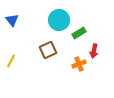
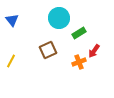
cyan circle: moved 2 px up
red arrow: rotated 24 degrees clockwise
orange cross: moved 2 px up
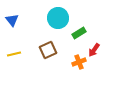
cyan circle: moved 1 px left
red arrow: moved 1 px up
yellow line: moved 3 px right, 7 px up; rotated 48 degrees clockwise
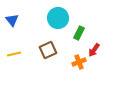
green rectangle: rotated 32 degrees counterclockwise
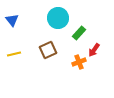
green rectangle: rotated 16 degrees clockwise
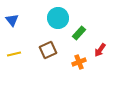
red arrow: moved 6 px right
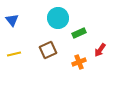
green rectangle: rotated 24 degrees clockwise
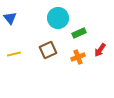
blue triangle: moved 2 px left, 2 px up
orange cross: moved 1 px left, 5 px up
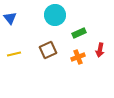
cyan circle: moved 3 px left, 3 px up
red arrow: rotated 24 degrees counterclockwise
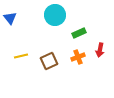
brown square: moved 1 px right, 11 px down
yellow line: moved 7 px right, 2 px down
